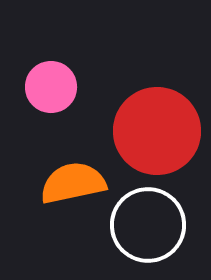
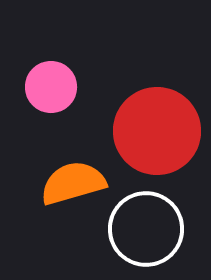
orange semicircle: rotated 4 degrees counterclockwise
white circle: moved 2 px left, 4 px down
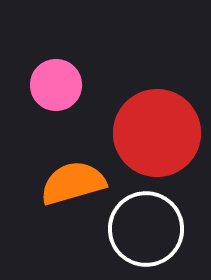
pink circle: moved 5 px right, 2 px up
red circle: moved 2 px down
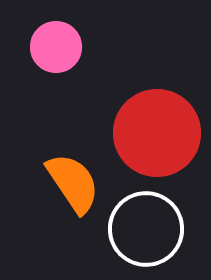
pink circle: moved 38 px up
orange semicircle: rotated 72 degrees clockwise
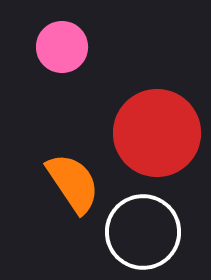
pink circle: moved 6 px right
white circle: moved 3 px left, 3 px down
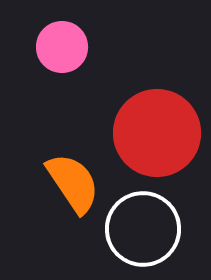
white circle: moved 3 px up
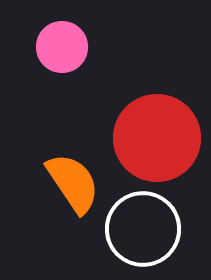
red circle: moved 5 px down
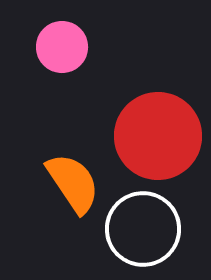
red circle: moved 1 px right, 2 px up
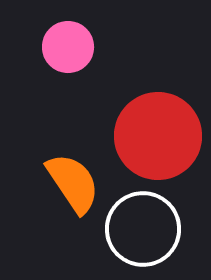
pink circle: moved 6 px right
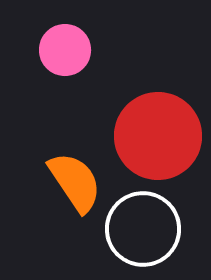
pink circle: moved 3 px left, 3 px down
orange semicircle: moved 2 px right, 1 px up
